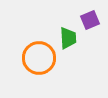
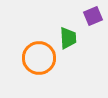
purple square: moved 3 px right, 4 px up
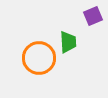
green trapezoid: moved 4 px down
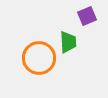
purple square: moved 6 px left
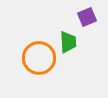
purple square: moved 1 px down
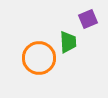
purple square: moved 1 px right, 2 px down
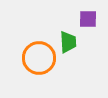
purple square: rotated 24 degrees clockwise
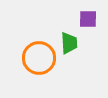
green trapezoid: moved 1 px right, 1 px down
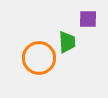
green trapezoid: moved 2 px left, 1 px up
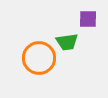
green trapezoid: rotated 85 degrees clockwise
